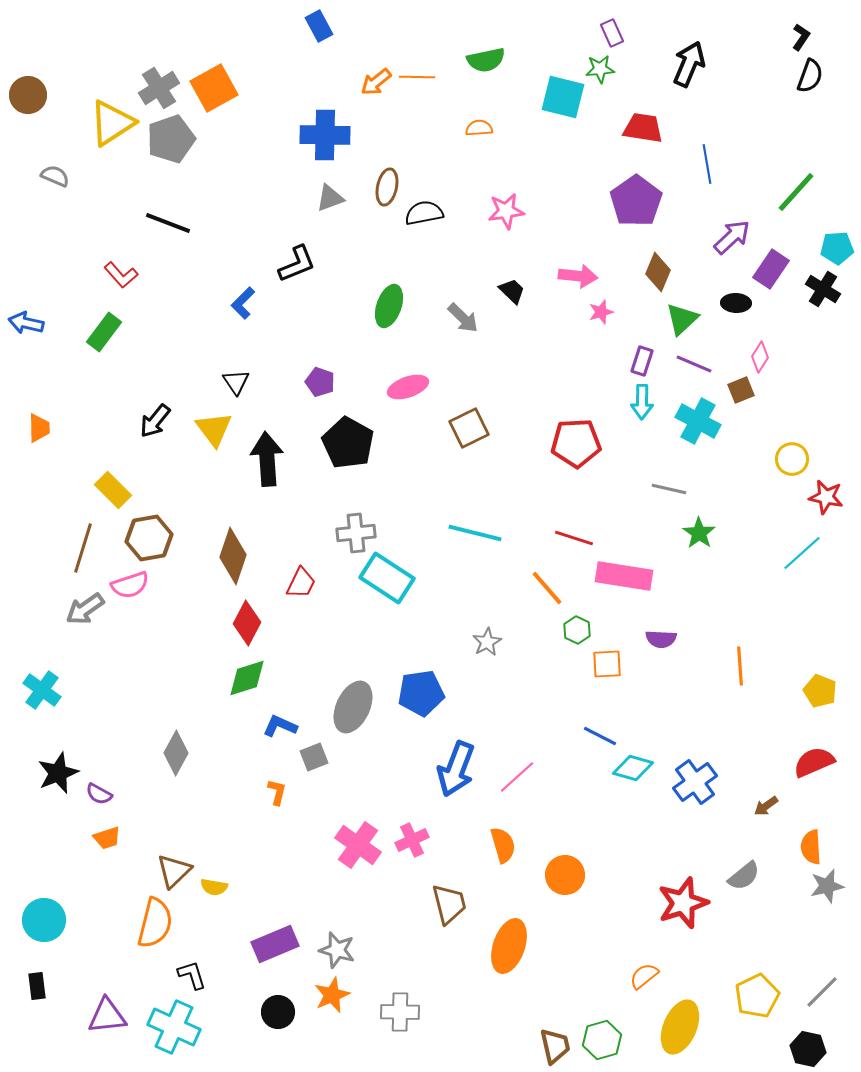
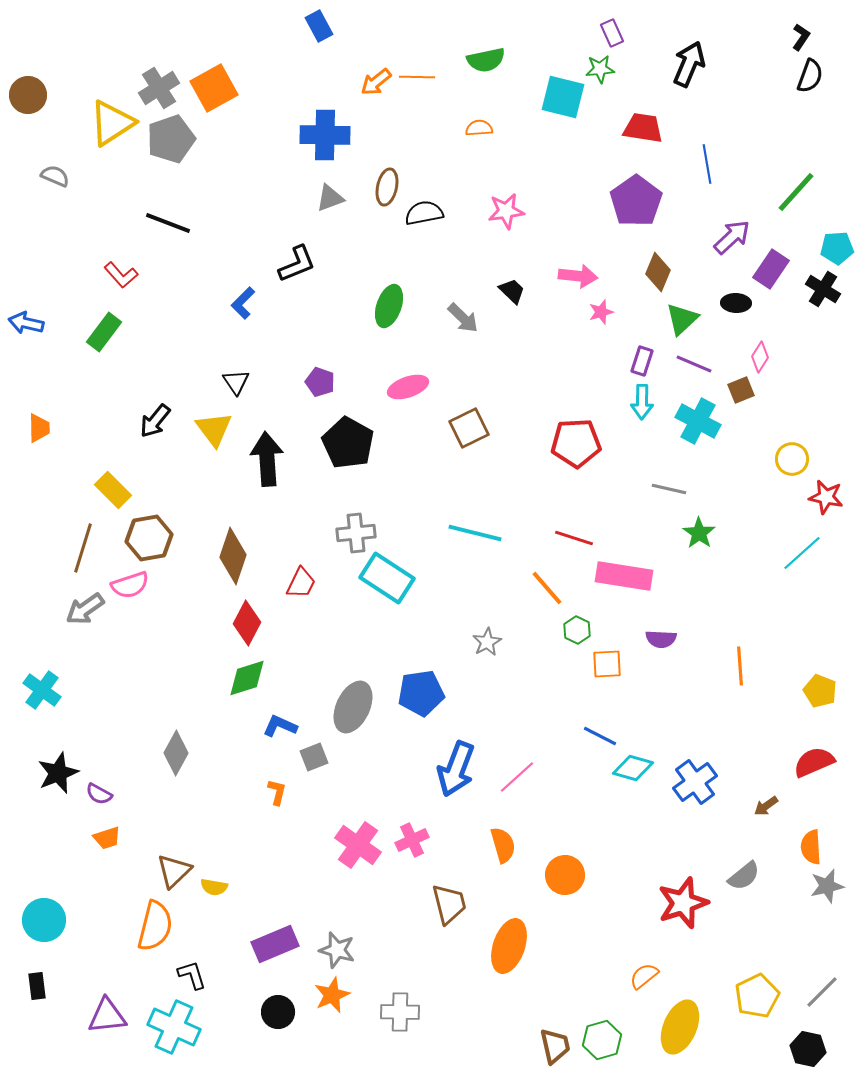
orange semicircle at (155, 923): moved 3 px down
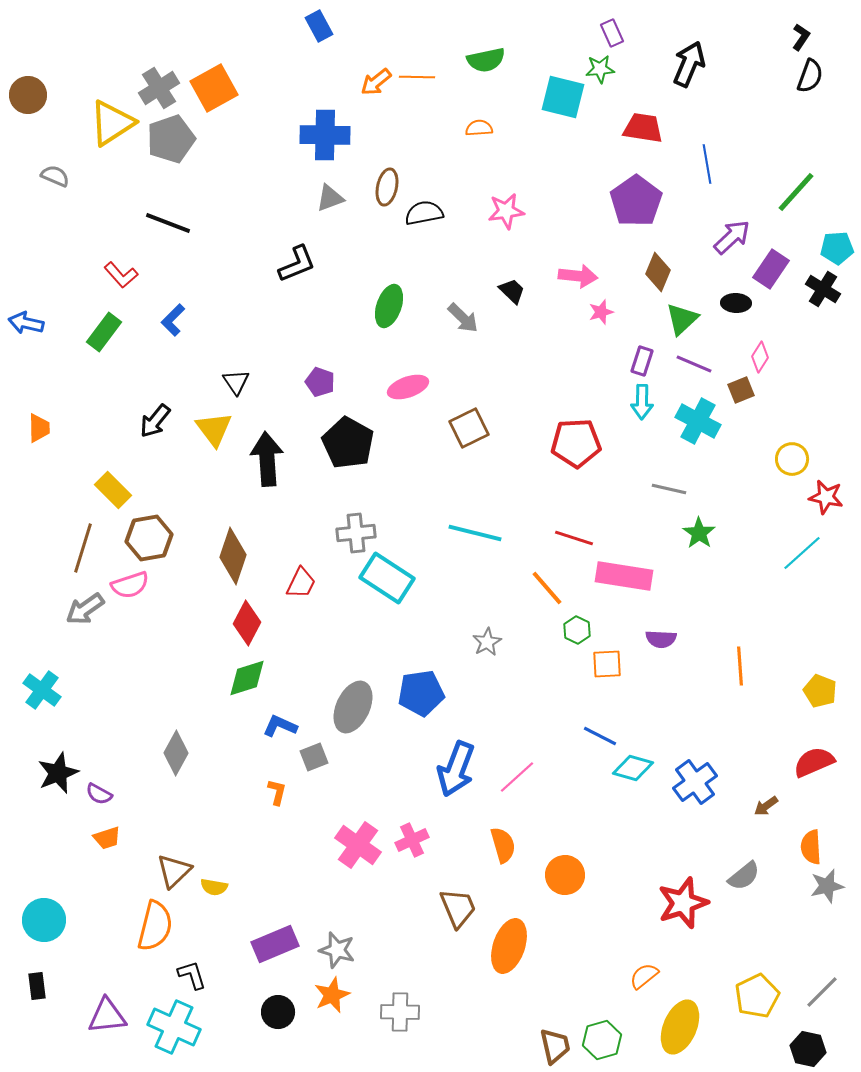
blue L-shape at (243, 303): moved 70 px left, 17 px down
brown trapezoid at (449, 904): moved 9 px right, 4 px down; rotated 9 degrees counterclockwise
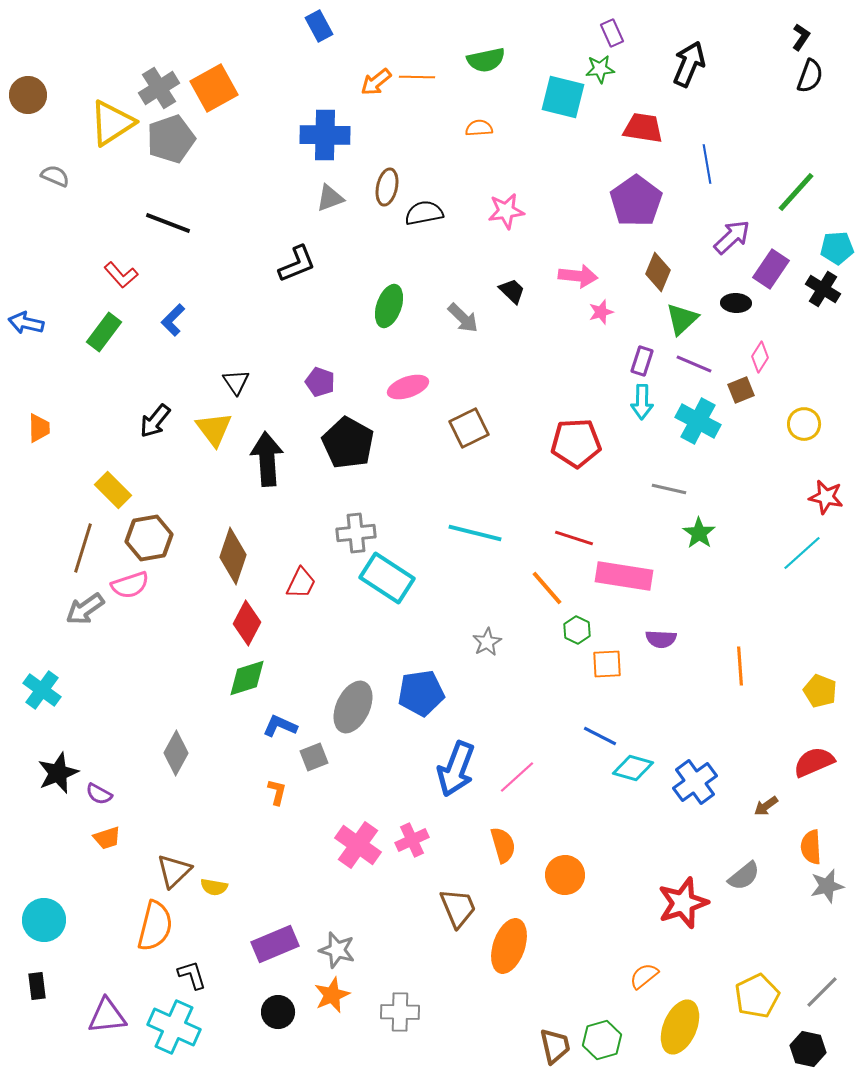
yellow circle at (792, 459): moved 12 px right, 35 px up
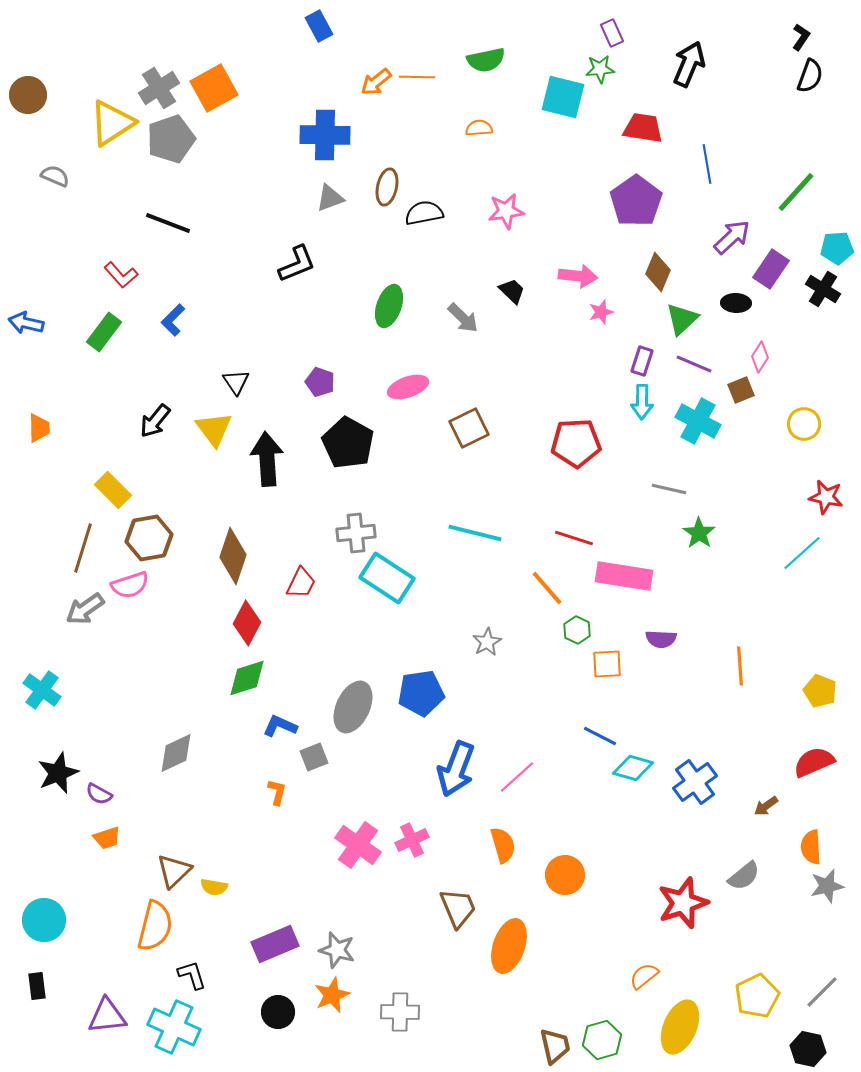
gray diamond at (176, 753): rotated 36 degrees clockwise
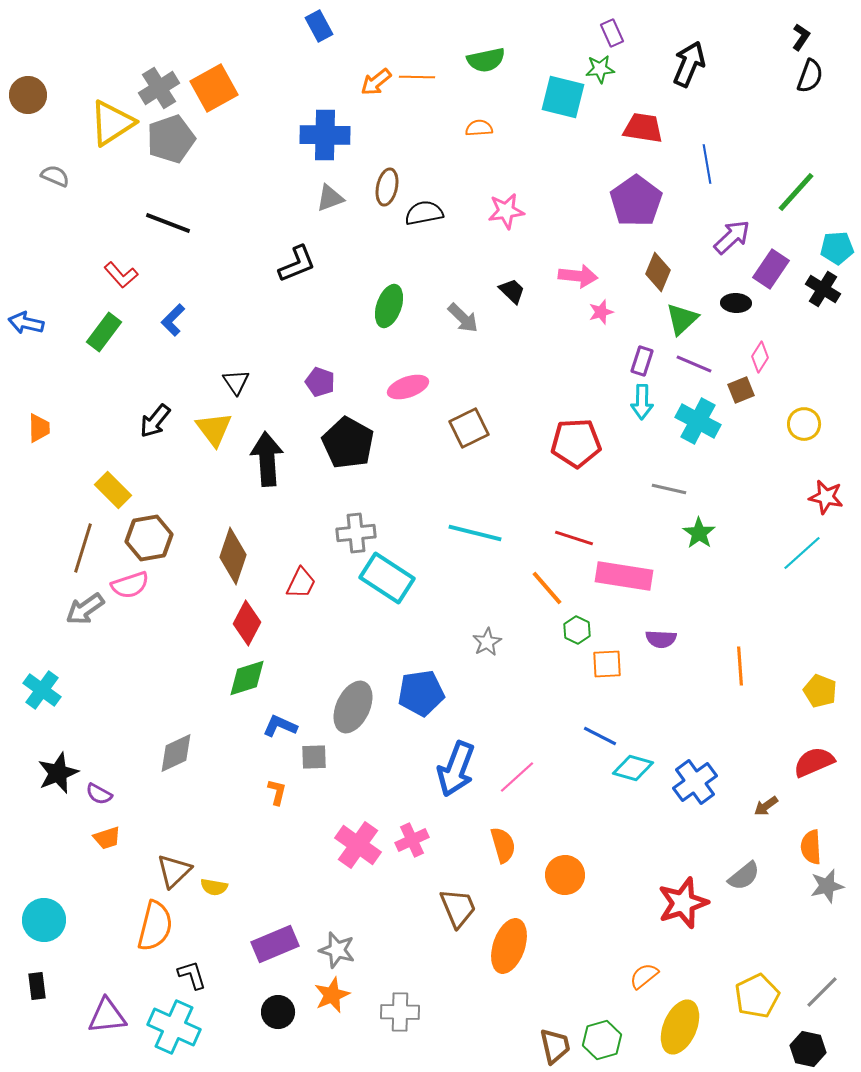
gray square at (314, 757): rotated 20 degrees clockwise
